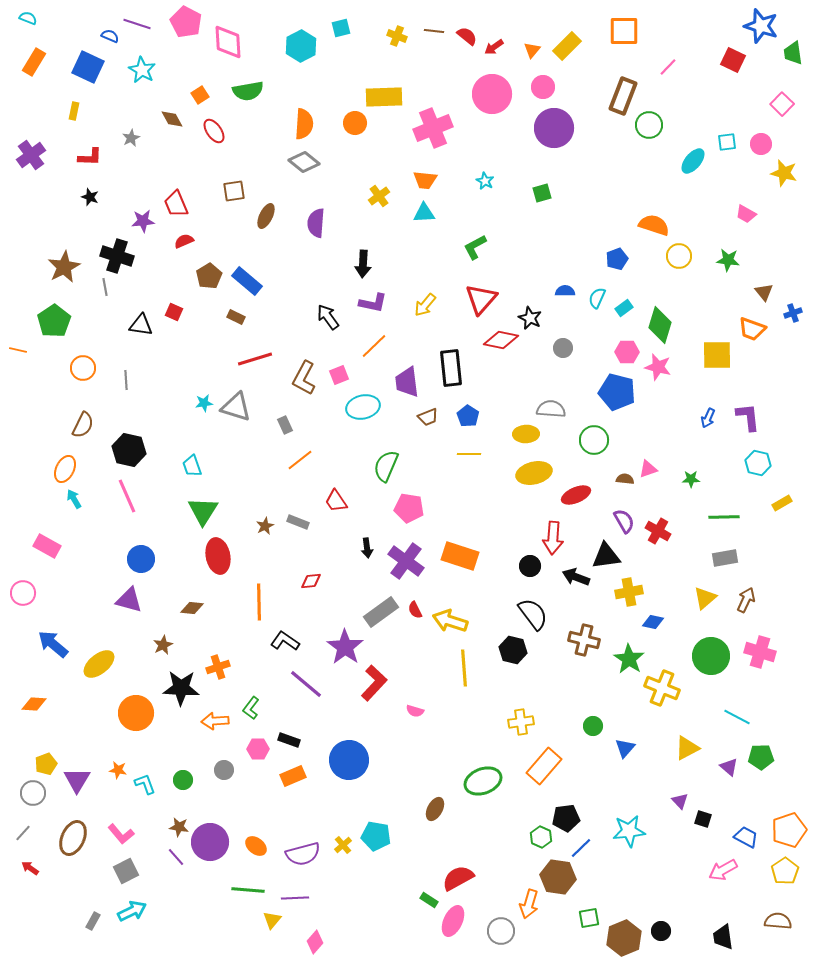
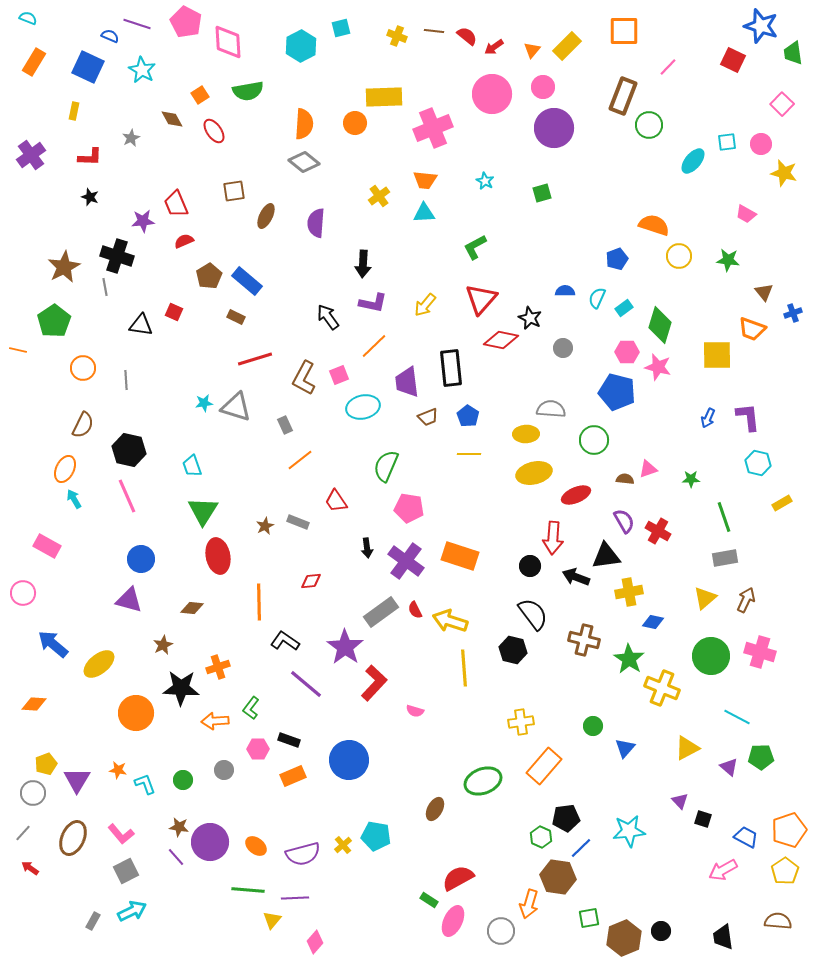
green line at (724, 517): rotated 72 degrees clockwise
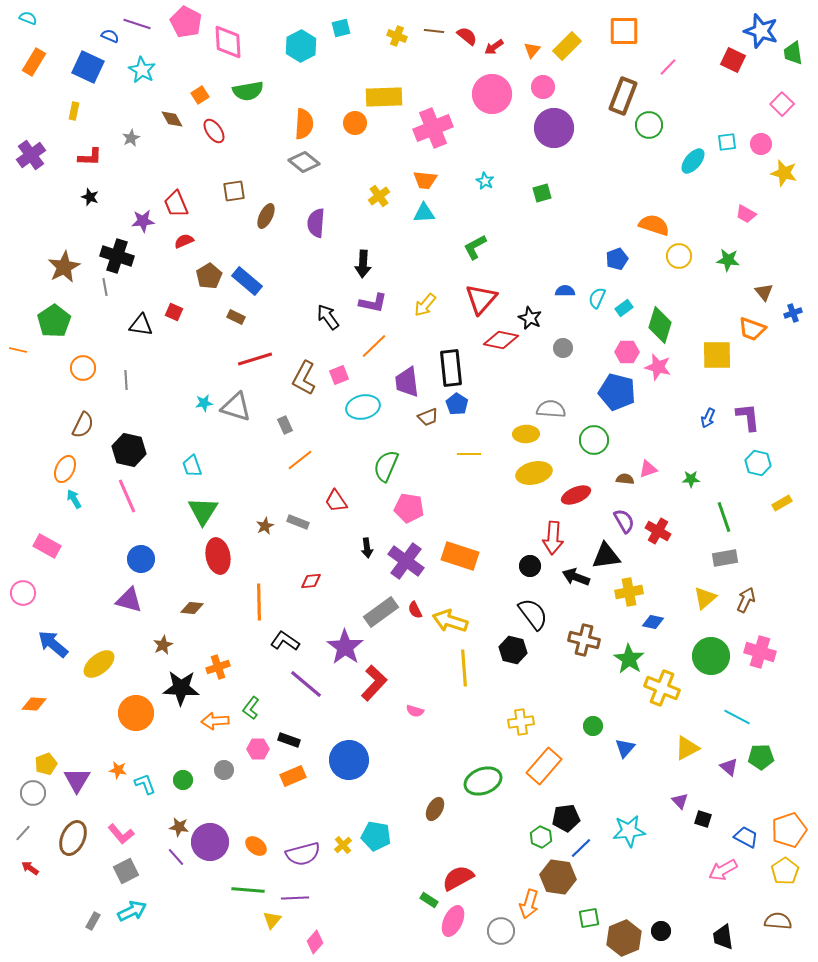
blue star at (761, 26): moved 5 px down
blue pentagon at (468, 416): moved 11 px left, 12 px up
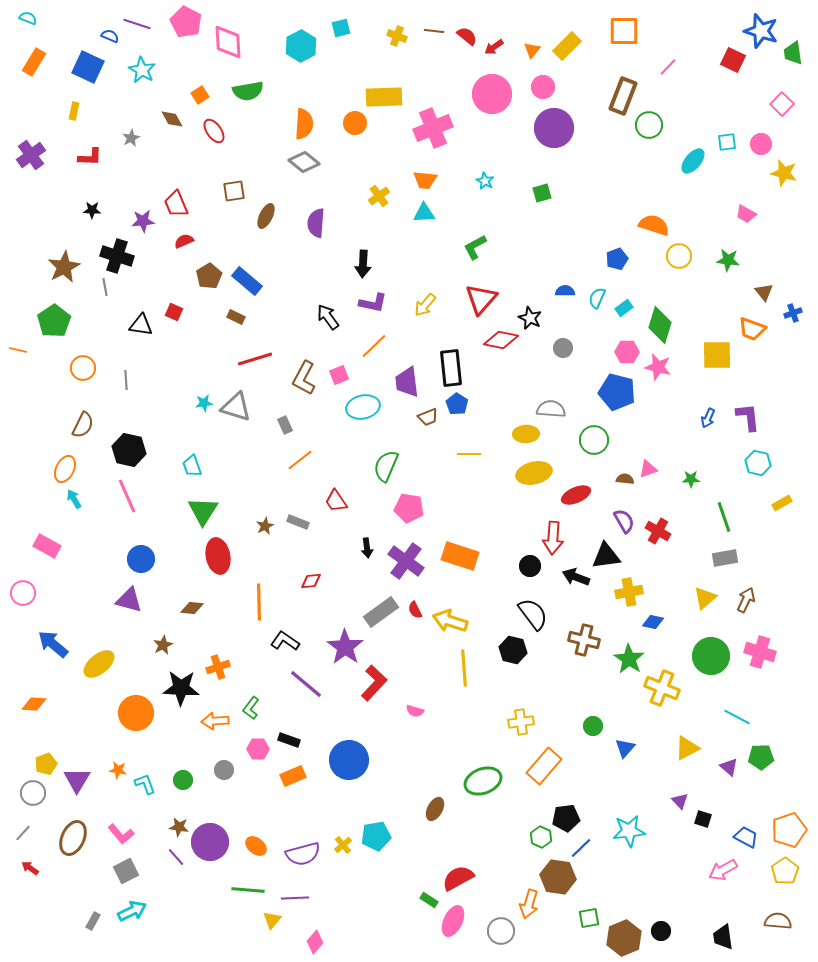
black star at (90, 197): moved 2 px right, 13 px down; rotated 18 degrees counterclockwise
cyan pentagon at (376, 836): rotated 20 degrees counterclockwise
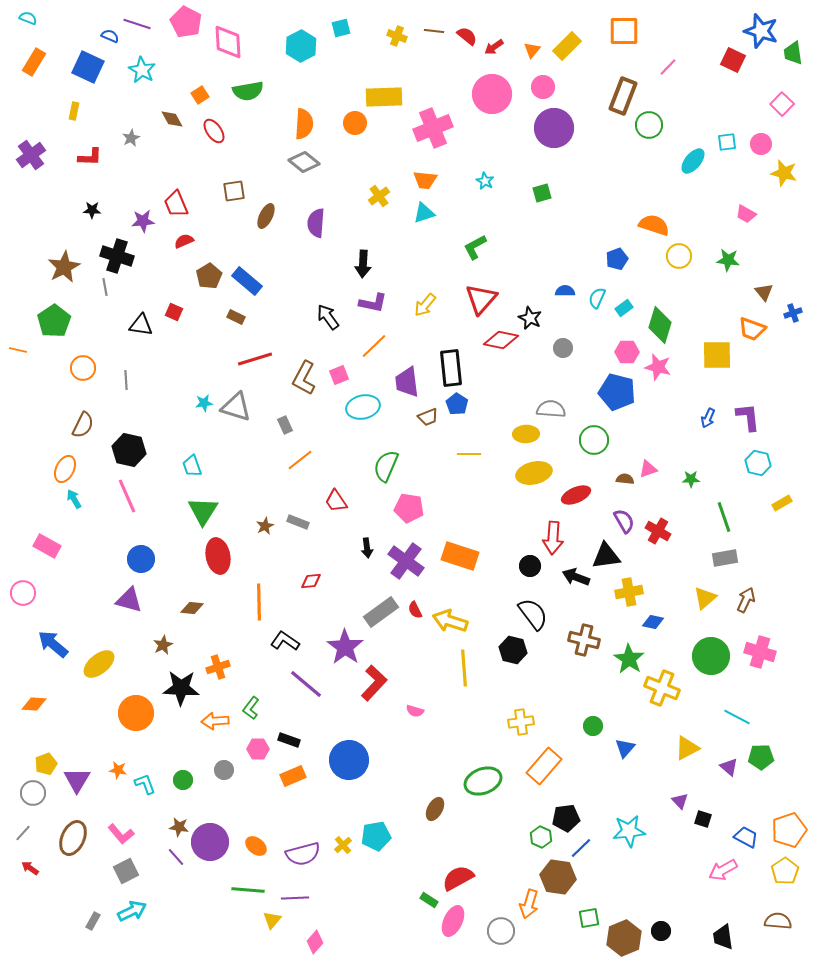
cyan triangle at (424, 213): rotated 15 degrees counterclockwise
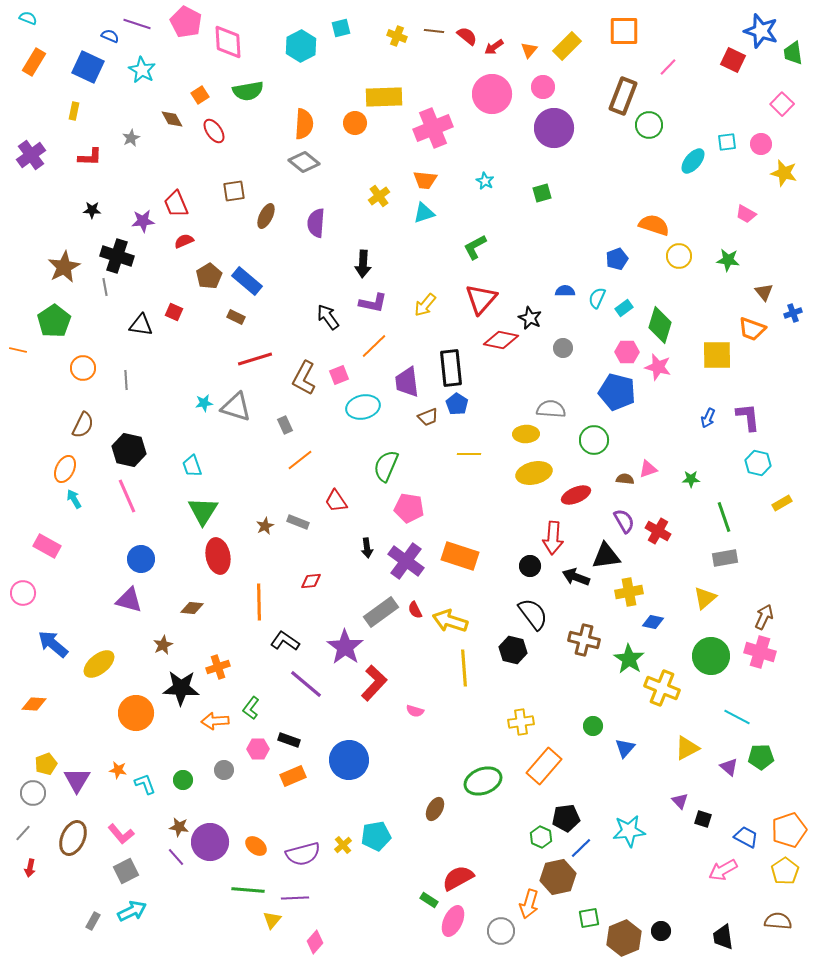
orange triangle at (532, 50): moved 3 px left
brown arrow at (746, 600): moved 18 px right, 17 px down
red arrow at (30, 868): rotated 114 degrees counterclockwise
brown hexagon at (558, 877): rotated 20 degrees counterclockwise
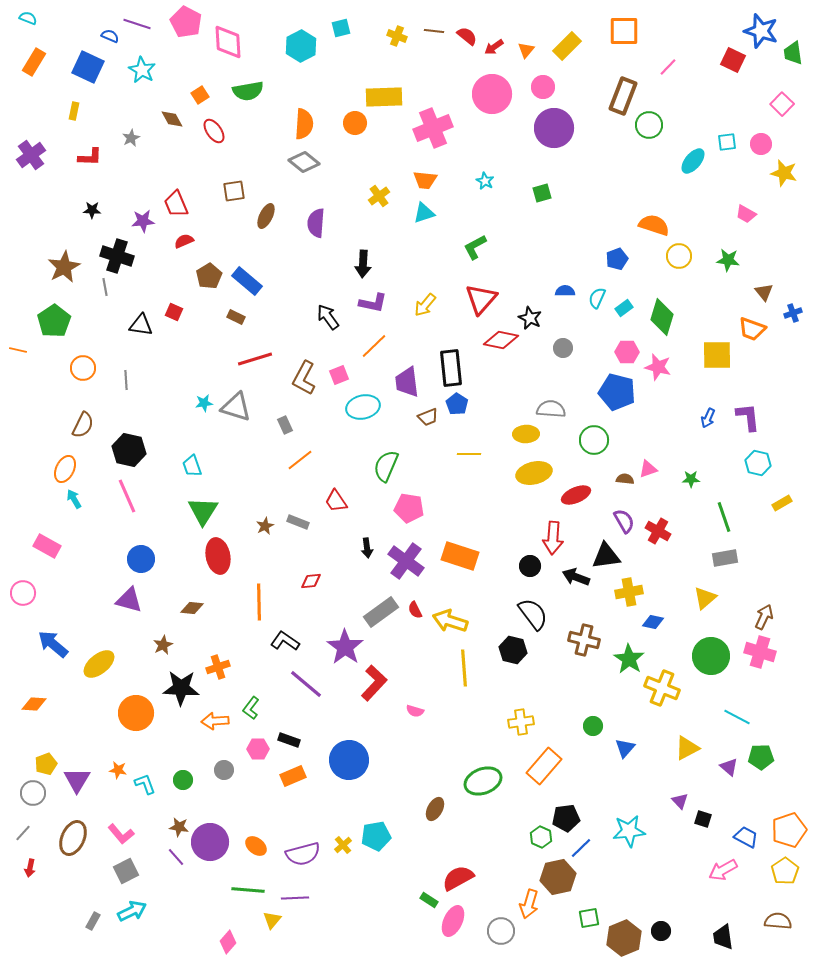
orange triangle at (529, 50): moved 3 px left
green diamond at (660, 325): moved 2 px right, 8 px up
pink diamond at (315, 942): moved 87 px left
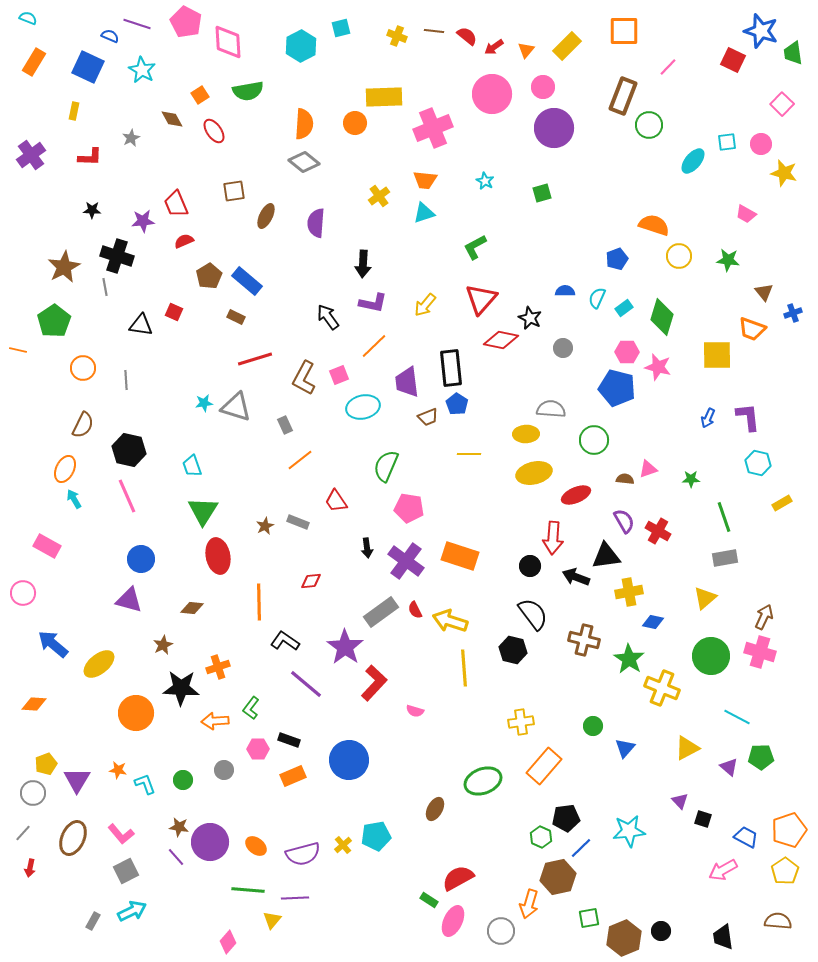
blue pentagon at (617, 392): moved 4 px up
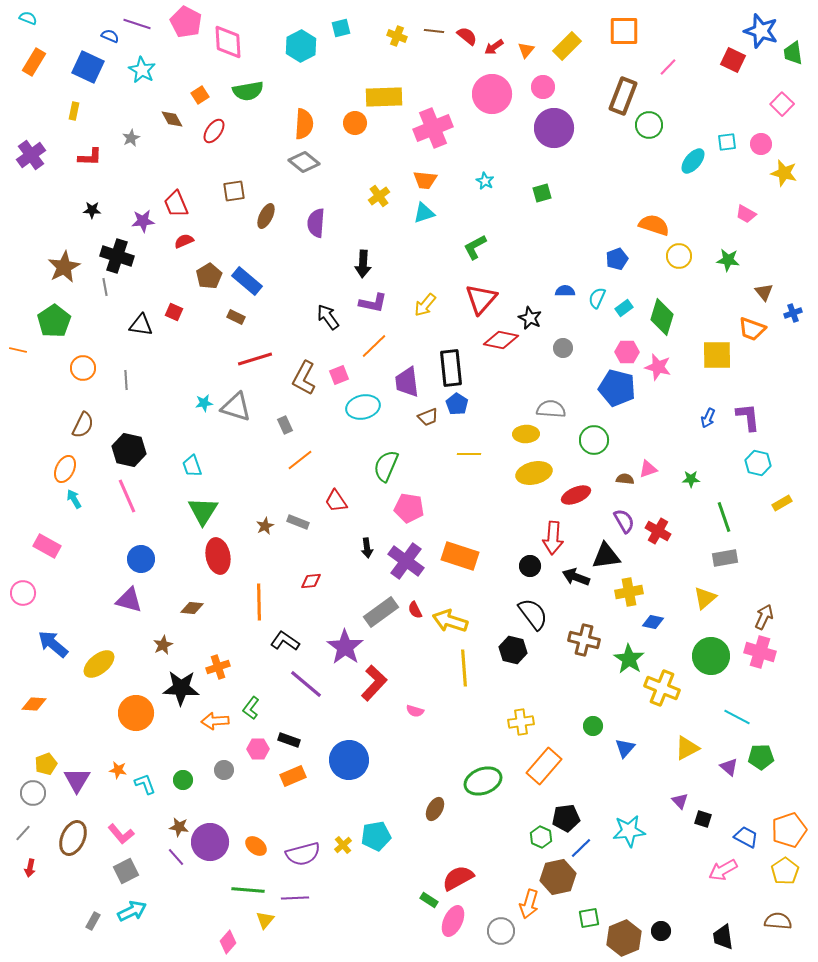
red ellipse at (214, 131): rotated 70 degrees clockwise
yellow triangle at (272, 920): moved 7 px left
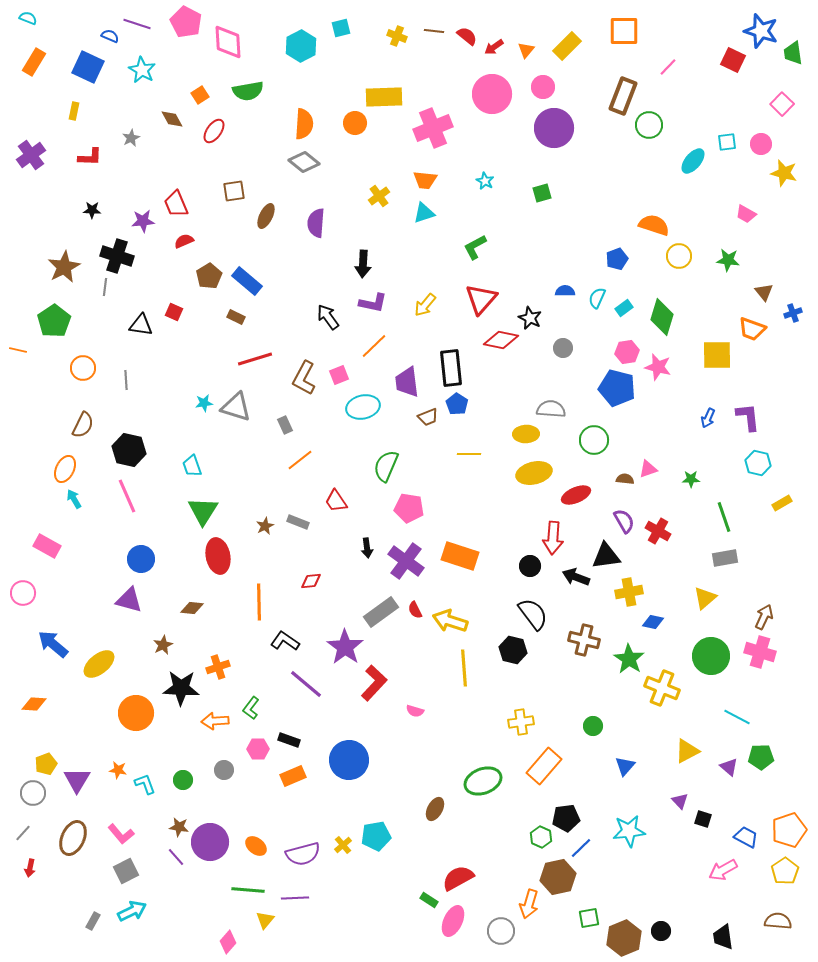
gray line at (105, 287): rotated 18 degrees clockwise
pink hexagon at (627, 352): rotated 10 degrees counterclockwise
blue triangle at (625, 748): moved 18 px down
yellow triangle at (687, 748): moved 3 px down
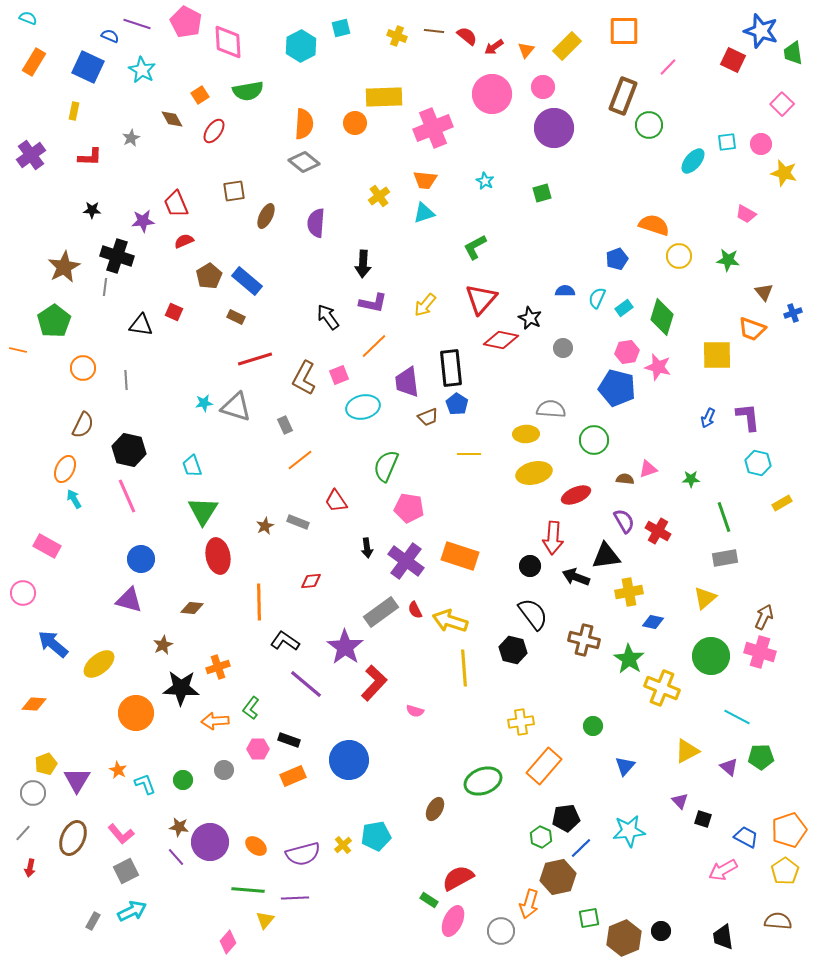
orange star at (118, 770): rotated 18 degrees clockwise
